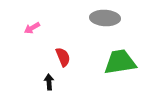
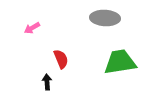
red semicircle: moved 2 px left, 2 px down
black arrow: moved 2 px left
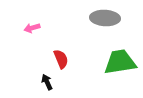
pink arrow: rotated 14 degrees clockwise
black arrow: rotated 21 degrees counterclockwise
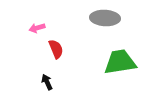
pink arrow: moved 5 px right
red semicircle: moved 5 px left, 10 px up
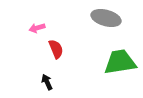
gray ellipse: moved 1 px right; rotated 12 degrees clockwise
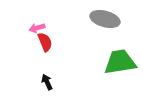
gray ellipse: moved 1 px left, 1 px down
red semicircle: moved 11 px left, 7 px up
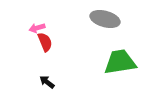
black arrow: rotated 28 degrees counterclockwise
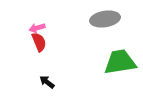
gray ellipse: rotated 24 degrees counterclockwise
red semicircle: moved 6 px left
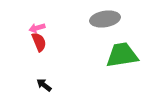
green trapezoid: moved 2 px right, 7 px up
black arrow: moved 3 px left, 3 px down
